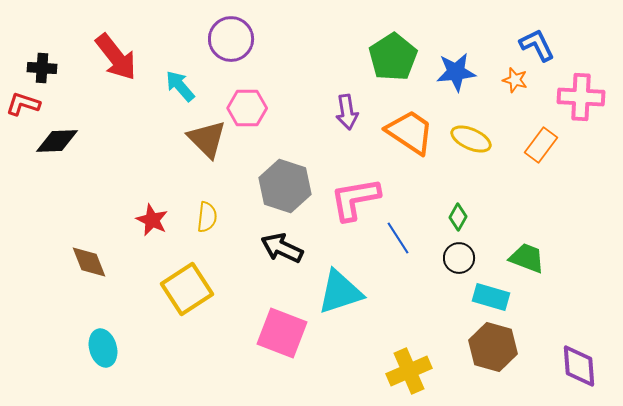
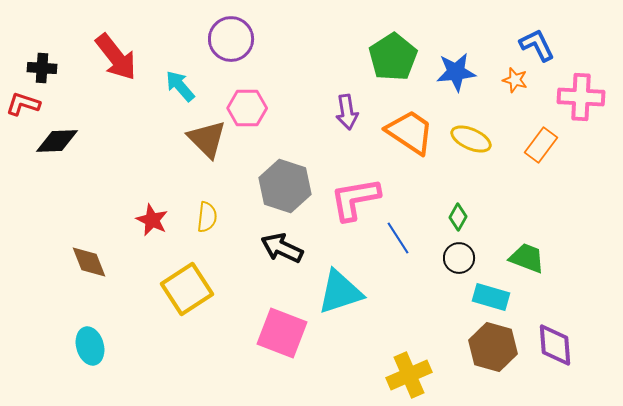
cyan ellipse: moved 13 px left, 2 px up
purple diamond: moved 24 px left, 21 px up
yellow cross: moved 4 px down
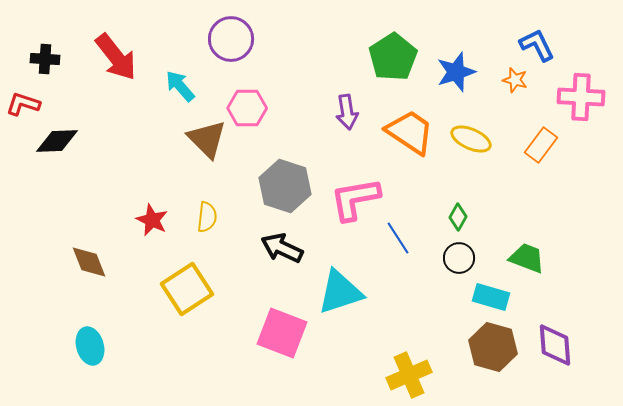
black cross: moved 3 px right, 9 px up
blue star: rotated 12 degrees counterclockwise
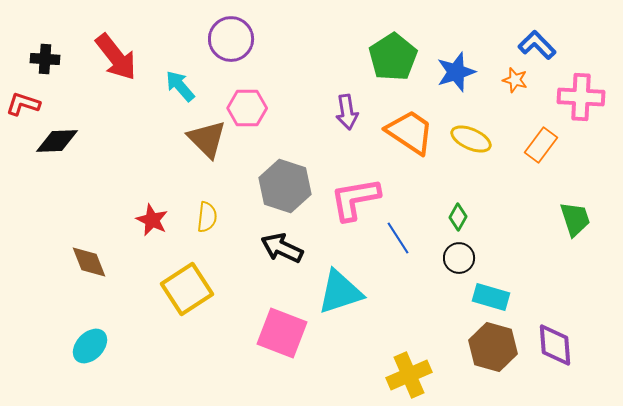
blue L-shape: rotated 18 degrees counterclockwise
green trapezoid: moved 48 px right, 39 px up; rotated 51 degrees clockwise
cyan ellipse: rotated 60 degrees clockwise
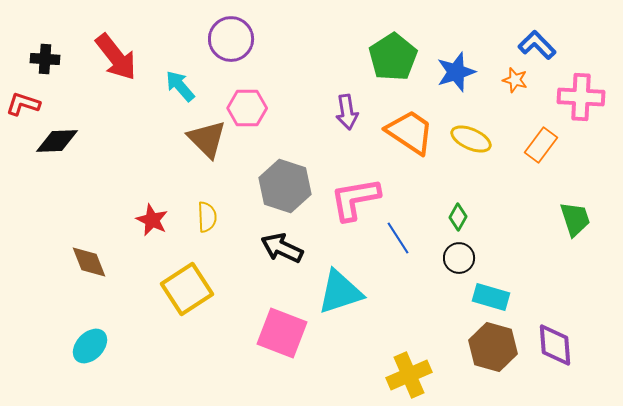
yellow semicircle: rotated 8 degrees counterclockwise
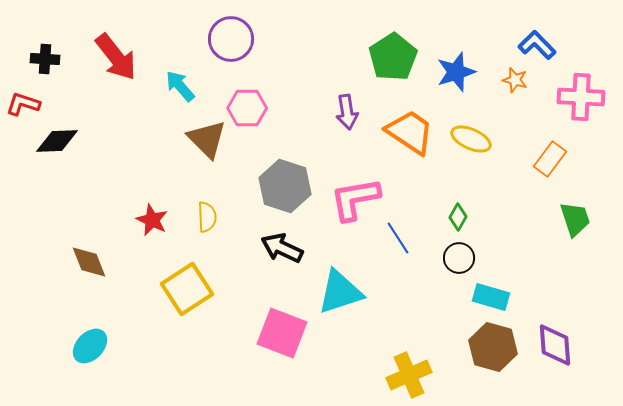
orange rectangle: moved 9 px right, 14 px down
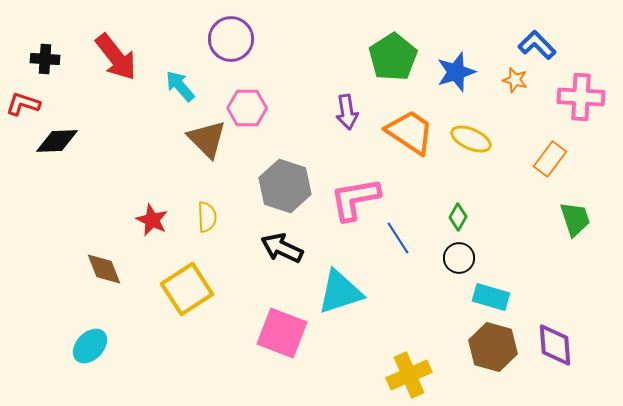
brown diamond: moved 15 px right, 7 px down
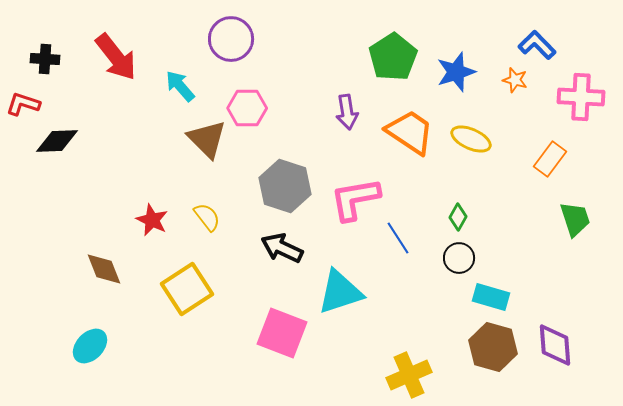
yellow semicircle: rotated 36 degrees counterclockwise
